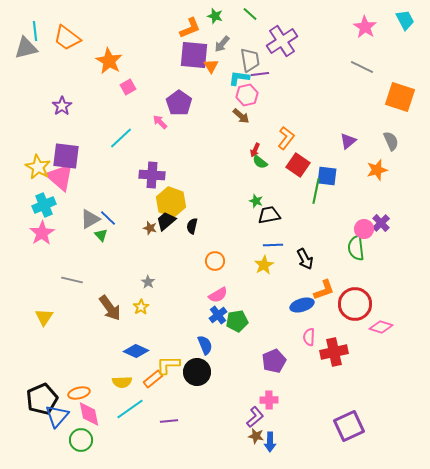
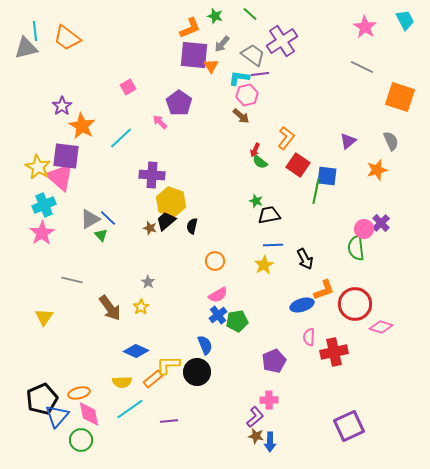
gray trapezoid at (250, 60): moved 3 px right, 5 px up; rotated 45 degrees counterclockwise
orange star at (109, 61): moved 27 px left, 65 px down
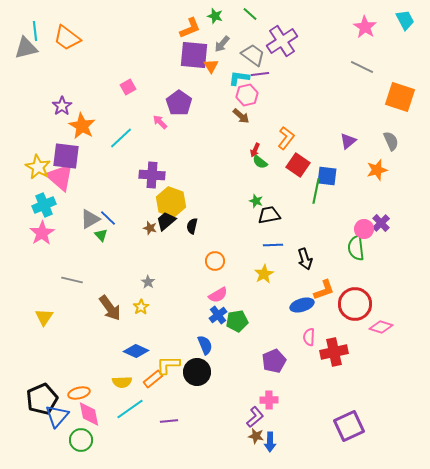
black arrow at (305, 259): rotated 10 degrees clockwise
yellow star at (264, 265): moved 9 px down
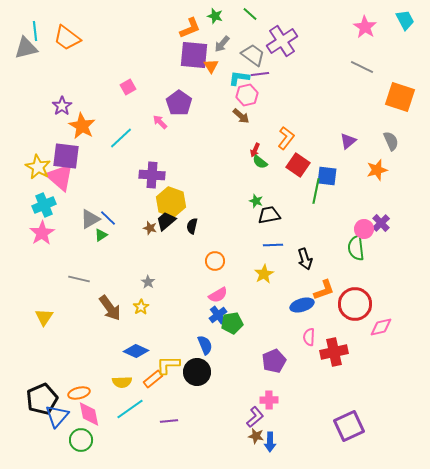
green triangle at (101, 235): rotated 40 degrees clockwise
gray line at (72, 280): moved 7 px right, 1 px up
green pentagon at (237, 321): moved 5 px left, 2 px down
pink diamond at (381, 327): rotated 30 degrees counterclockwise
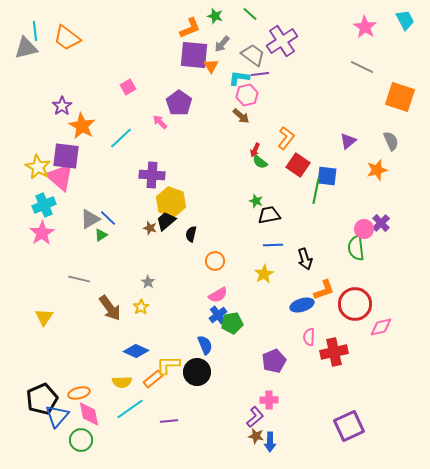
black semicircle at (192, 226): moved 1 px left, 8 px down
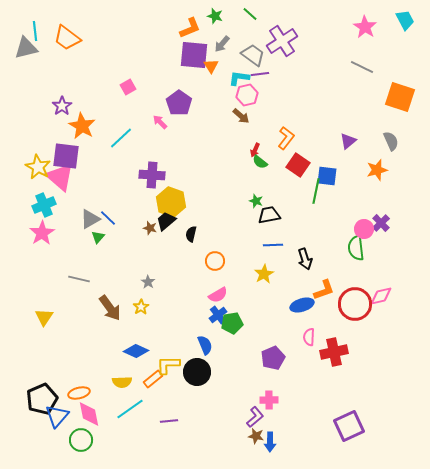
green triangle at (101, 235): moved 3 px left, 2 px down; rotated 16 degrees counterclockwise
pink diamond at (381, 327): moved 31 px up
purple pentagon at (274, 361): moved 1 px left, 3 px up
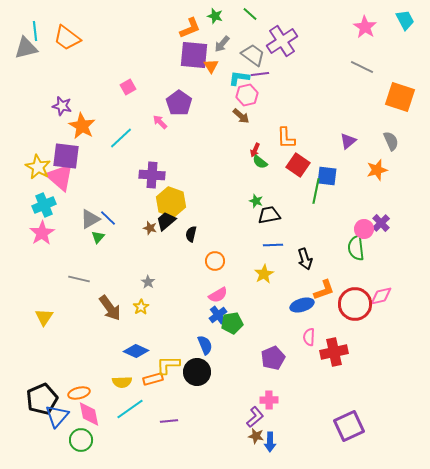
purple star at (62, 106): rotated 24 degrees counterclockwise
orange L-shape at (286, 138): rotated 140 degrees clockwise
orange rectangle at (153, 379): rotated 24 degrees clockwise
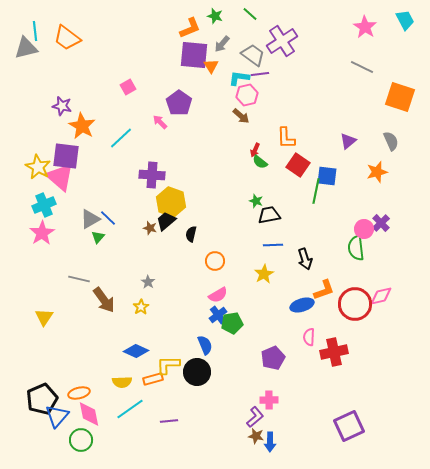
orange star at (377, 170): moved 2 px down
brown arrow at (110, 308): moved 6 px left, 8 px up
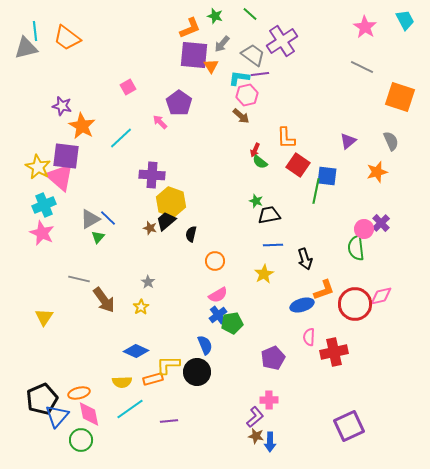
pink star at (42, 233): rotated 15 degrees counterclockwise
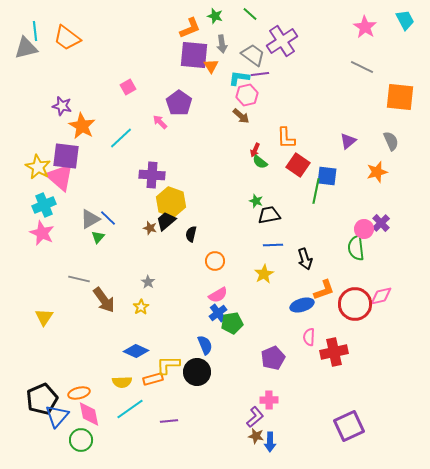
gray arrow at (222, 44): rotated 48 degrees counterclockwise
orange square at (400, 97): rotated 12 degrees counterclockwise
blue cross at (218, 315): moved 2 px up
